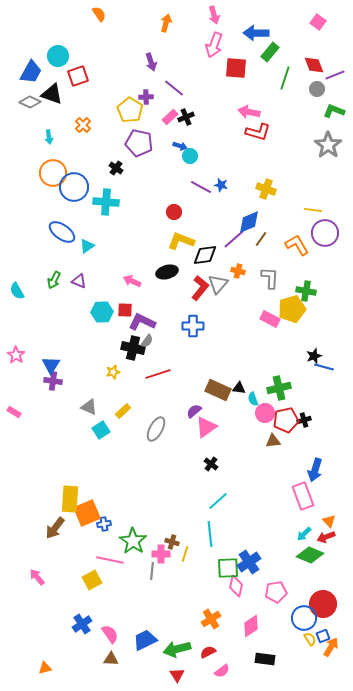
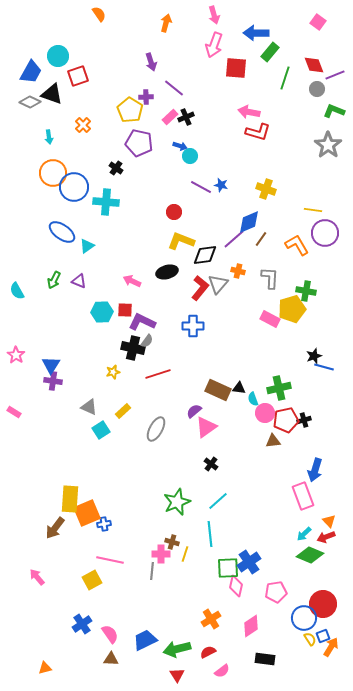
green star at (133, 541): moved 44 px right, 39 px up; rotated 16 degrees clockwise
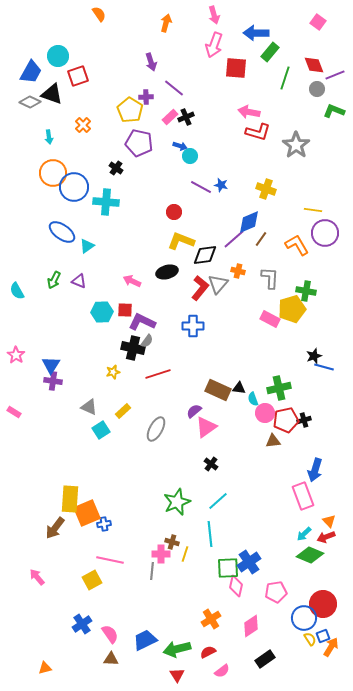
gray star at (328, 145): moved 32 px left
black rectangle at (265, 659): rotated 42 degrees counterclockwise
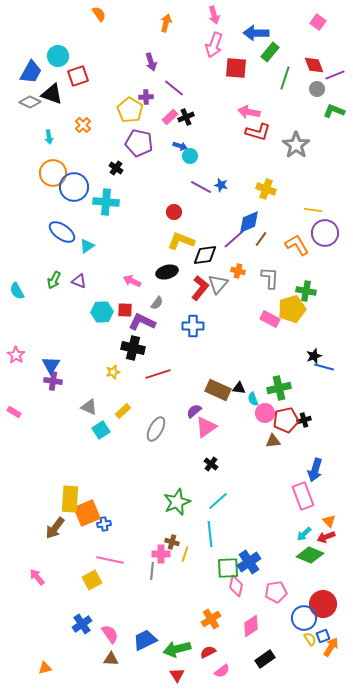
gray semicircle at (147, 341): moved 10 px right, 38 px up
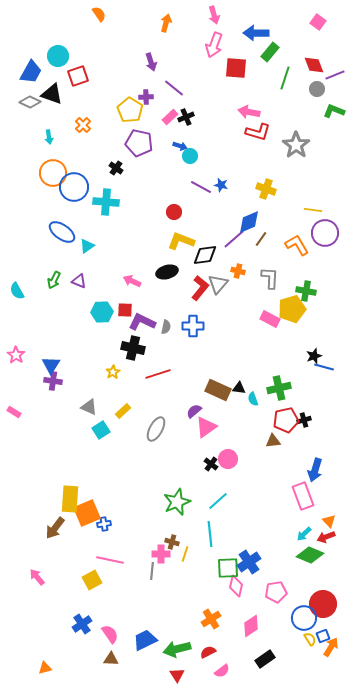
gray semicircle at (157, 303): moved 9 px right, 24 px down; rotated 24 degrees counterclockwise
yellow star at (113, 372): rotated 16 degrees counterclockwise
pink circle at (265, 413): moved 37 px left, 46 px down
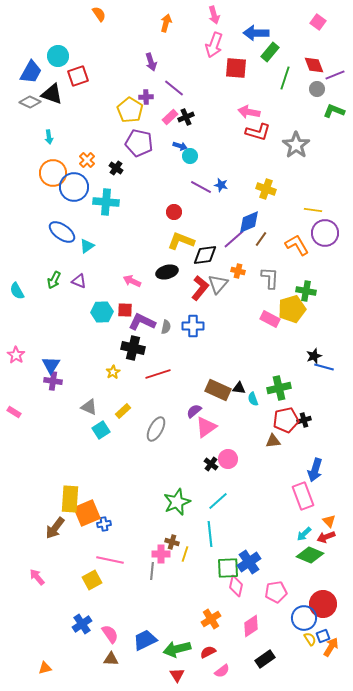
orange cross at (83, 125): moved 4 px right, 35 px down
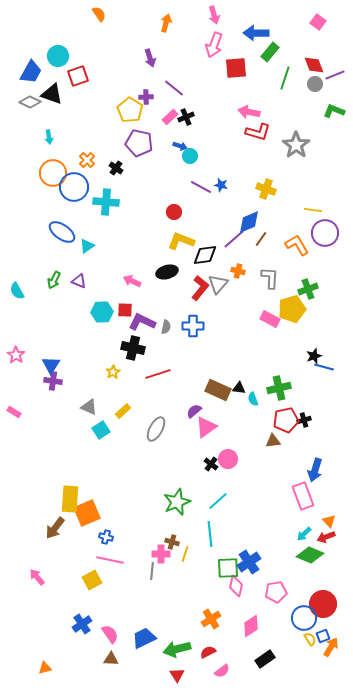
purple arrow at (151, 62): moved 1 px left, 4 px up
red square at (236, 68): rotated 10 degrees counterclockwise
gray circle at (317, 89): moved 2 px left, 5 px up
green cross at (306, 291): moved 2 px right, 2 px up; rotated 30 degrees counterclockwise
blue cross at (104, 524): moved 2 px right, 13 px down; rotated 24 degrees clockwise
blue trapezoid at (145, 640): moved 1 px left, 2 px up
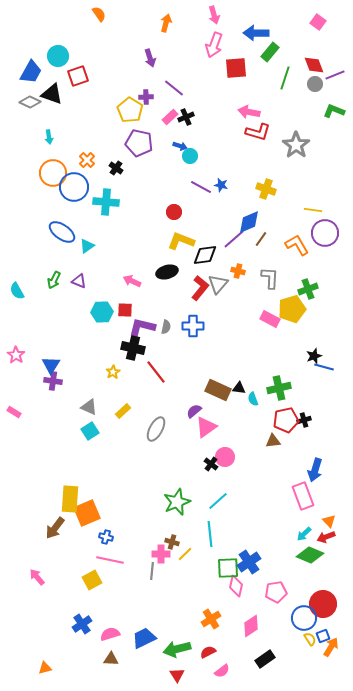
purple L-shape at (142, 322): moved 5 px down; rotated 12 degrees counterclockwise
red line at (158, 374): moved 2 px left, 2 px up; rotated 70 degrees clockwise
cyan square at (101, 430): moved 11 px left, 1 px down
pink circle at (228, 459): moved 3 px left, 2 px up
yellow line at (185, 554): rotated 28 degrees clockwise
pink semicircle at (110, 634): rotated 72 degrees counterclockwise
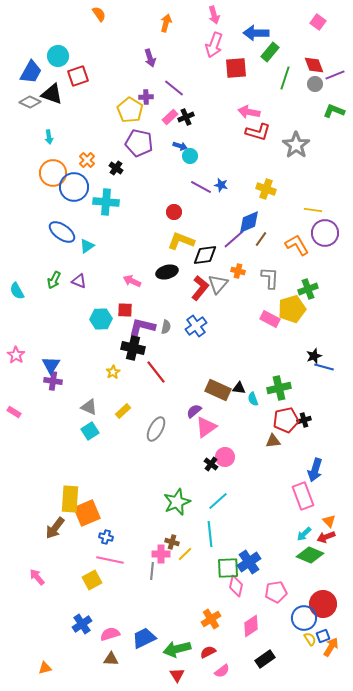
cyan hexagon at (102, 312): moved 1 px left, 7 px down
blue cross at (193, 326): moved 3 px right; rotated 35 degrees counterclockwise
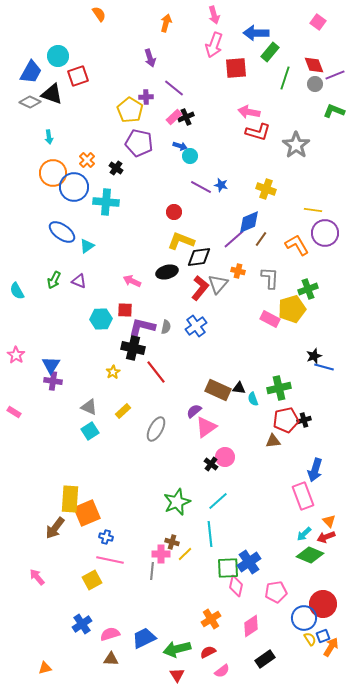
pink rectangle at (170, 117): moved 4 px right
black diamond at (205, 255): moved 6 px left, 2 px down
